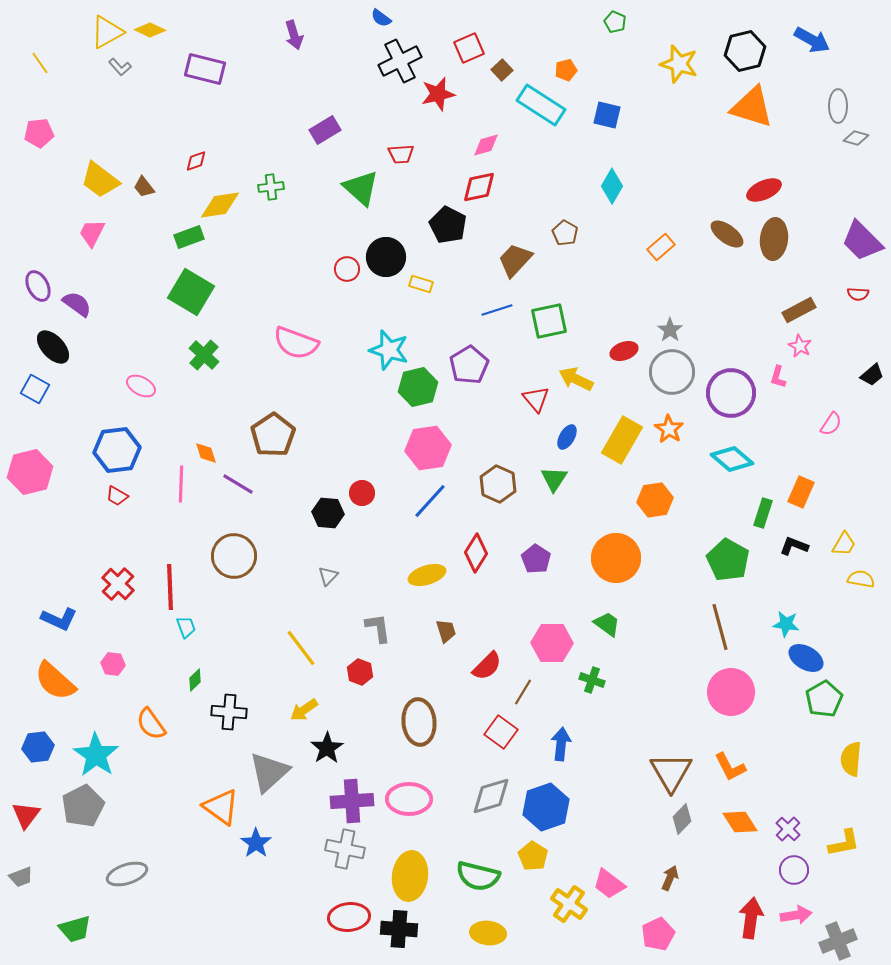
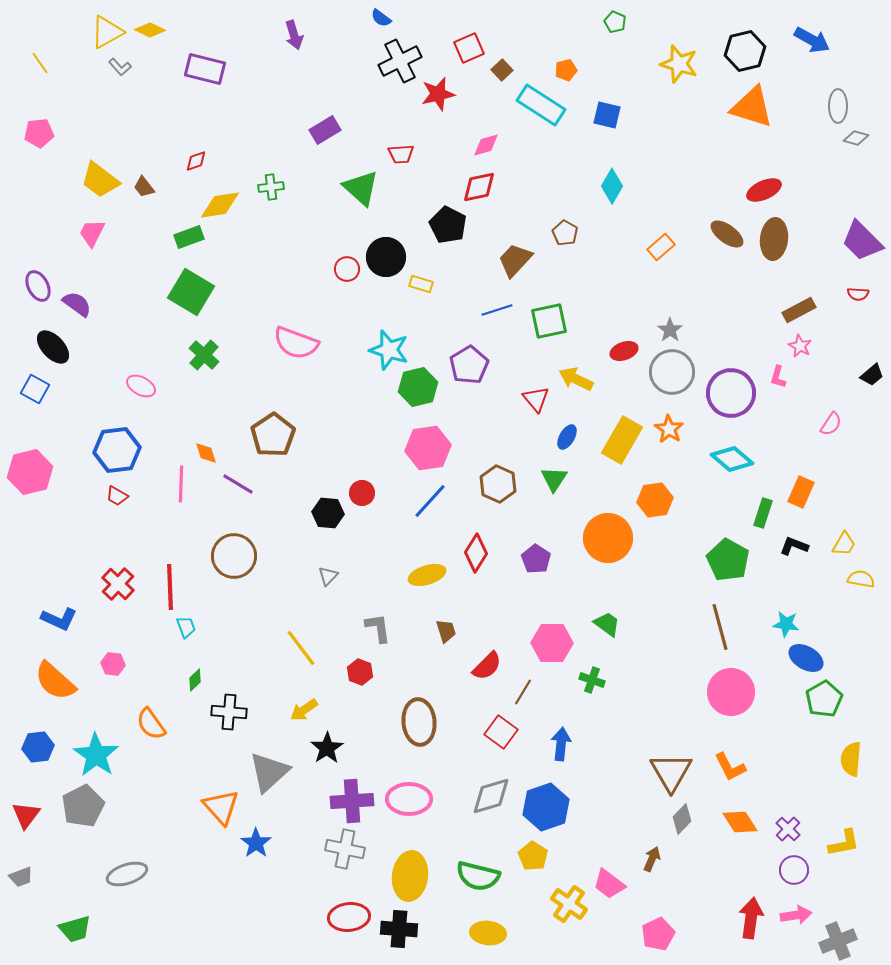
orange circle at (616, 558): moved 8 px left, 20 px up
orange triangle at (221, 807): rotated 12 degrees clockwise
brown arrow at (670, 878): moved 18 px left, 19 px up
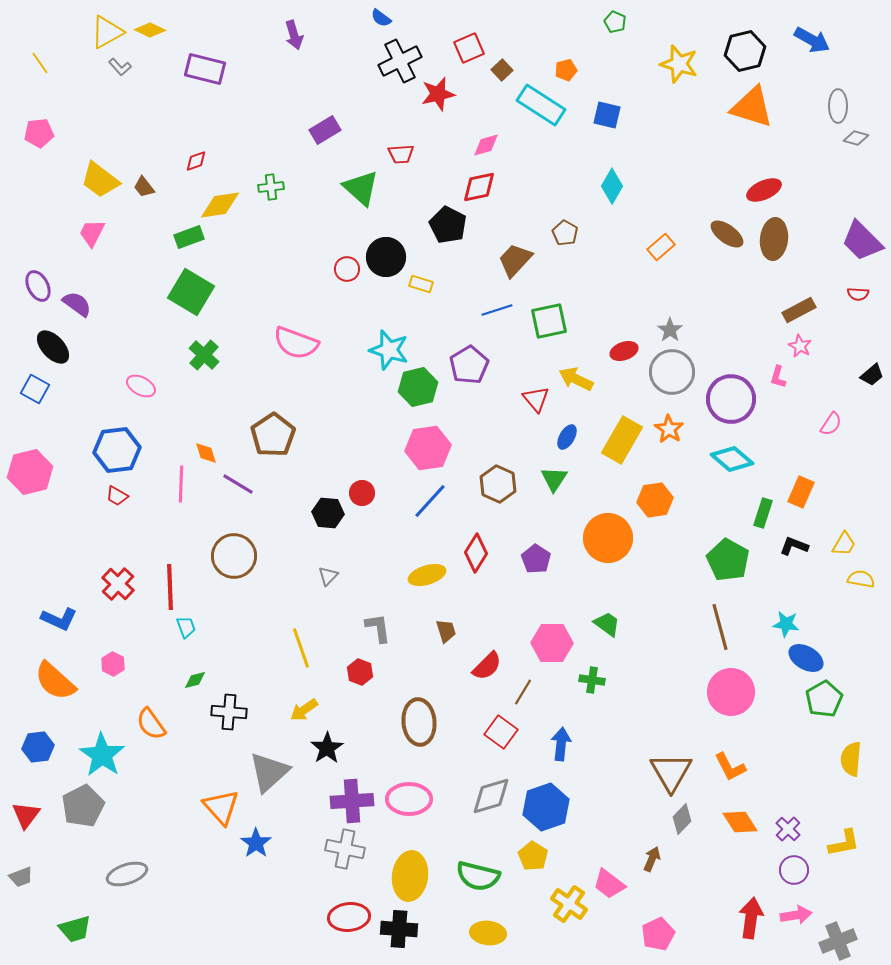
purple circle at (731, 393): moved 6 px down
yellow line at (301, 648): rotated 18 degrees clockwise
pink hexagon at (113, 664): rotated 20 degrees clockwise
green diamond at (195, 680): rotated 30 degrees clockwise
green cross at (592, 680): rotated 10 degrees counterclockwise
cyan star at (96, 755): moved 6 px right
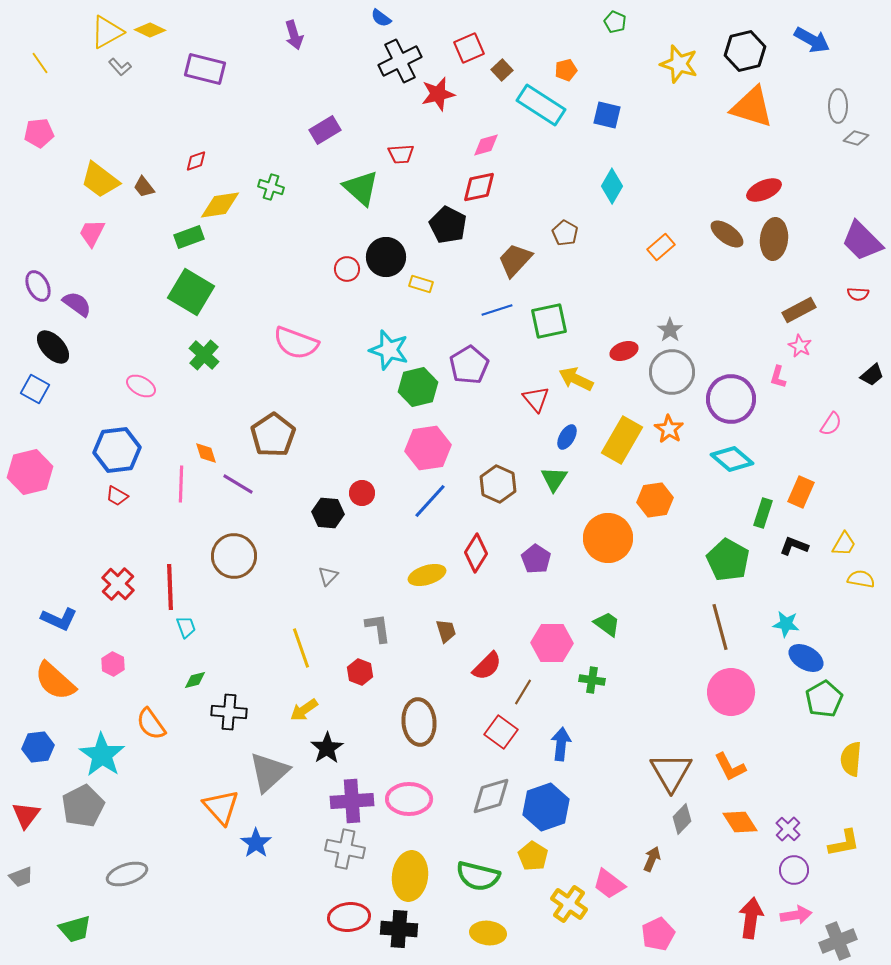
green cross at (271, 187): rotated 25 degrees clockwise
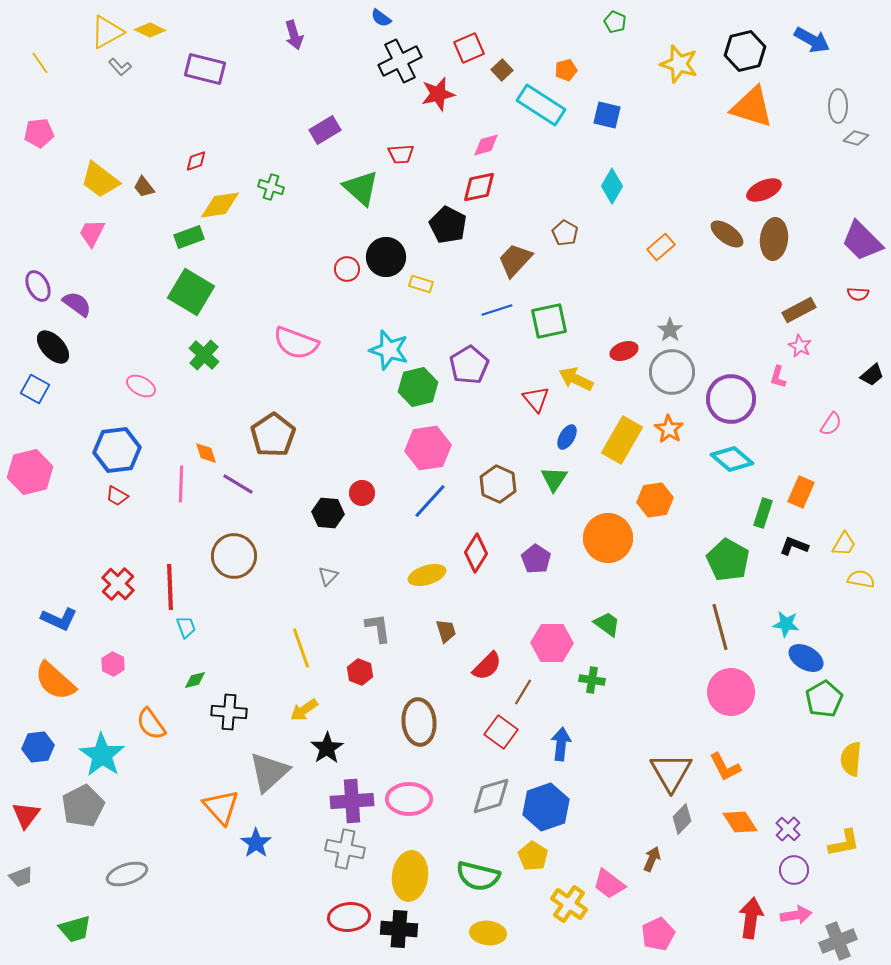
orange L-shape at (730, 767): moved 5 px left
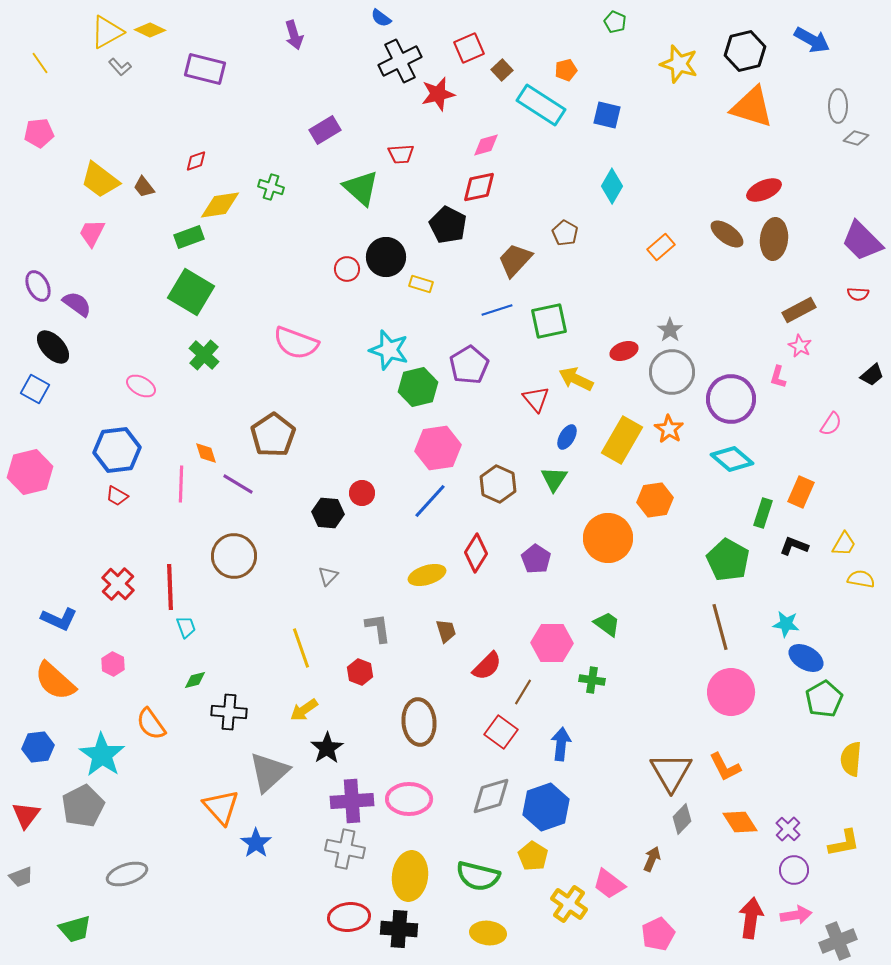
pink hexagon at (428, 448): moved 10 px right
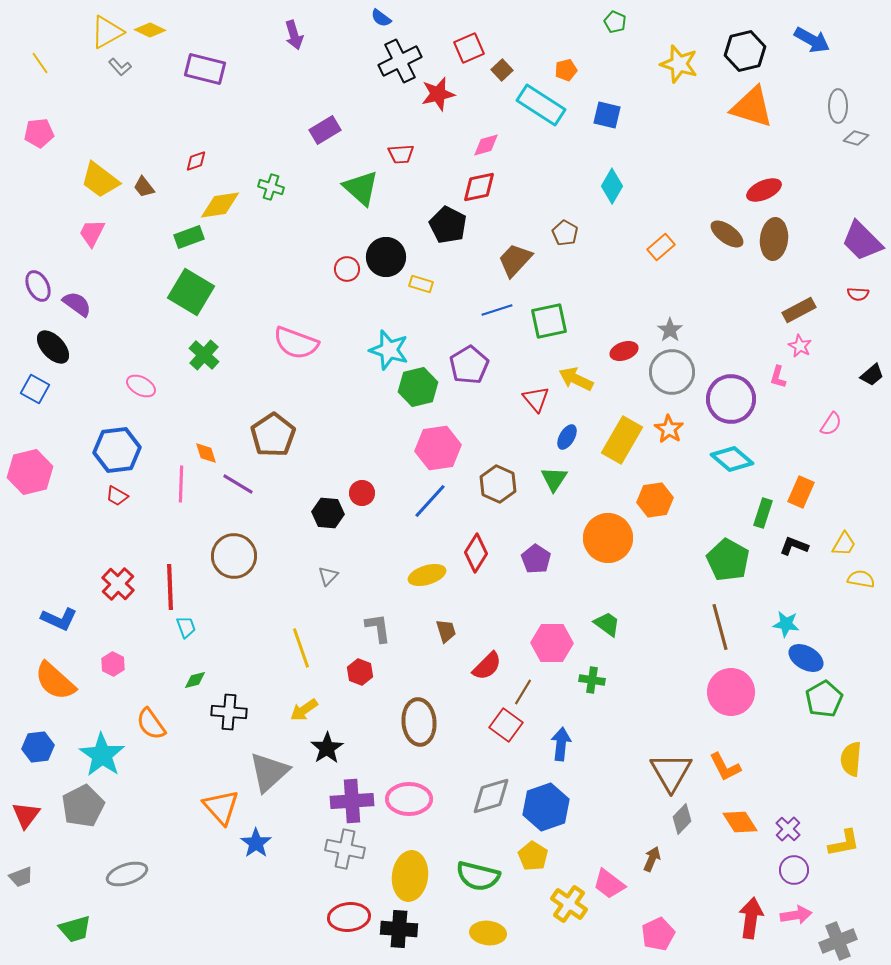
red square at (501, 732): moved 5 px right, 7 px up
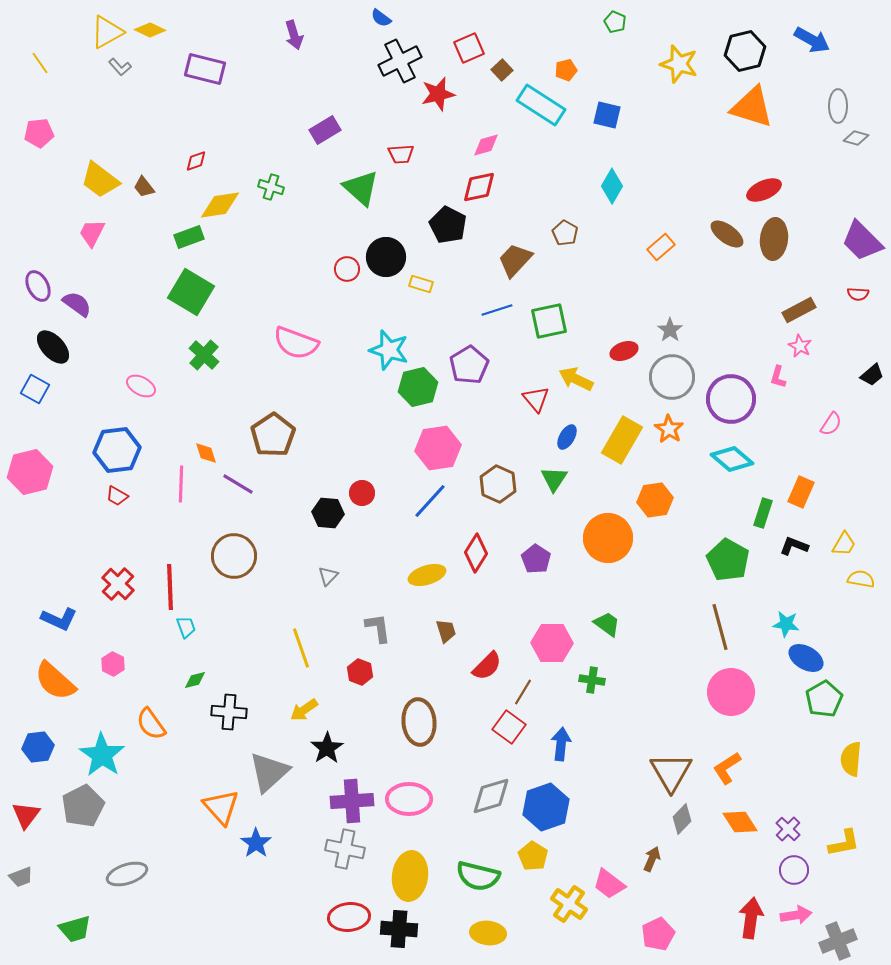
gray circle at (672, 372): moved 5 px down
red square at (506, 725): moved 3 px right, 2 px down
orange L-shape at (725, 767): moved 2 px right, 1 px down; rotated 84 degrees clockwise
